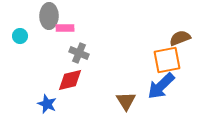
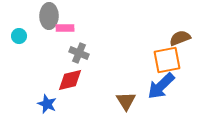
cyan circle: moved 1 px left
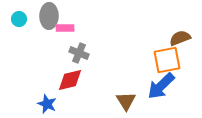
cyan circle: moved 17 px up
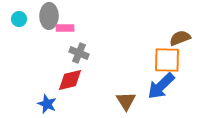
orange square: rotated 12 degrees clockwise
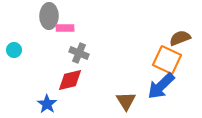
cyan circle: moved 5 px left, 31 px down
orange square: rotated 24 degrees clockwise
blue star: rotated 12 degrees clockwise
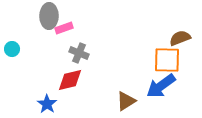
pink rectangle: moved 1 px left; rotated 18 degrees counterclockwise
cyan circle: moved 2 px left, 1 px up
orange square: rotated 24 degrees counterclockwise
blue arrow: rotated 8 degrees clockwise
brown triangle: rotated 30 degrees clockwise
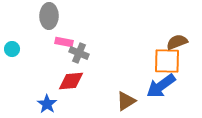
pink rectangle: moved 14 px down; rotated 30 degrees clockwise
brown semicircle: moved 3 px left, 4 px down
orange square: moved 1 px down
red diamond: moved 1 px right, 1 px down; rotated 8 degrees clockwise
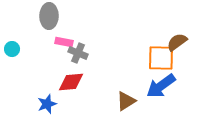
brown semicircle: rotated 15 degrees counterclockwise
gray cross: moved 1 px left
orange square: moved 6 px left, 3 px up
red diamond: moved 1 px down
blue star: rotated 18 degrees clockwise
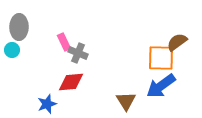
gray ellipse: moved 30 px left, 11 px down
pink rectangle: rotated 54 degrees clockwise
cyan circle: moved 1 px down
brown triangle: rotated 30 degrees counterclockwise
